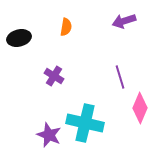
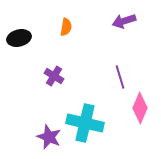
purple star: moved 2 px down
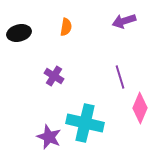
black ellipse: moved 5 px up
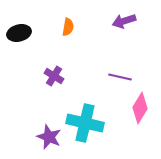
orange semicircle: moved 2 px right
purple line: rotated 60 degrees counterclockwise
pink diamond: rotated 8 degrees clockwise
